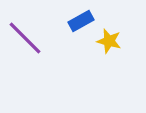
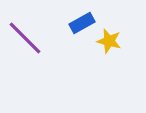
blue rectangle: moved 1 px right, 2 px down
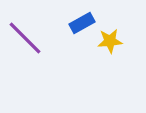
yellow star: moved 1 px right; rotated 20 degrees counterclockwise
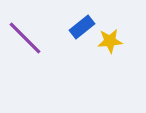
blue rectangle: moved 4 px down; rotated 10 degrees counterclockwise
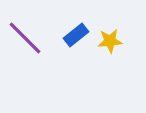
blue rectangle: moved 6 px left, 8 px down
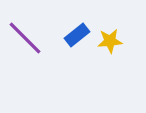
blue rectangle: moved 1 px right
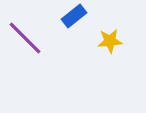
blue rectangle: moved 3 px left, 19 px up
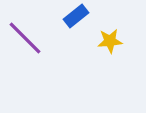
blue rectangle: moved 2 px right
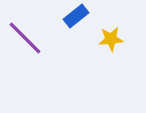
yellow star: moved 1 px right, 2 px up
